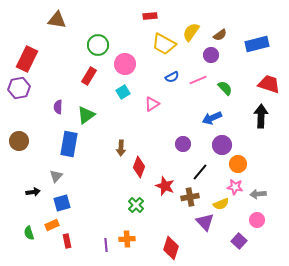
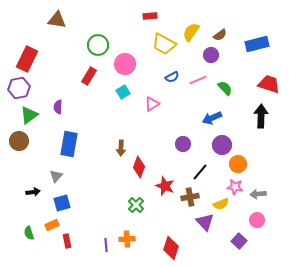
green triangle at (86, 115): moved 57 px left
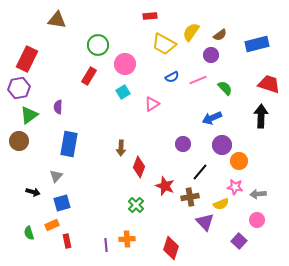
orange circle at (238, 164): moved 1 px right, 3 px up
black arrow at (33, 192): rotated 24 degrees clockwise
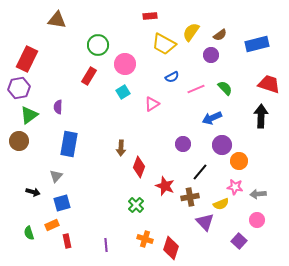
pink line at (198, 80): moved 2 px left, 9 px down
orange cross at (127, 239): moved 18 px right; rotated 21 degrees clockwise
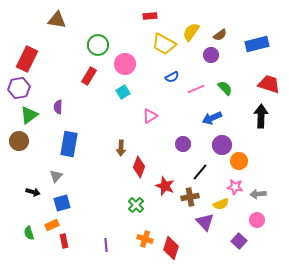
pink triangle at (152, 104): moved 2 px left, 12 px down
red rectangle at (67, 241): moved 3 px left
